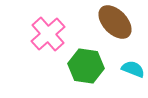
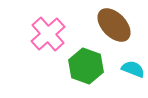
brown ellipse: moved 1 px left, 3 px down
green hexagon: rotated 12 degrees clockwise
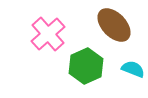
green hexagon: rotated 16 degrees clockwise
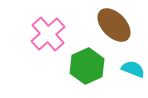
green hexagon: moved 1 px right
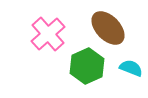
brown ellipse: moved 6 px left, 3 px down
cyan semicircle: moved 2 px left, 1 px up
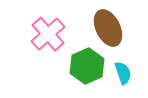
brown ellipse: rotated 18 degrees clockwise
cyan semicircle: moved 8 px left, 5 px down; rotated 50 degrees clockwise
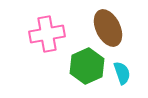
pink cross: moved 1 px left; rotated 32 degrees clockwise
cyan semicircle: moved 1 px left
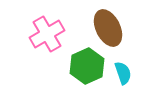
pink cross: rotated 20 degrees counterclockwise
cyan semicircle: moved 1 px right
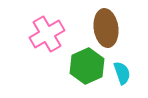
brown ellipse: moved 2 px left; rotated 18 degrees clockwise
cyan semicircle: moved 1 px left
